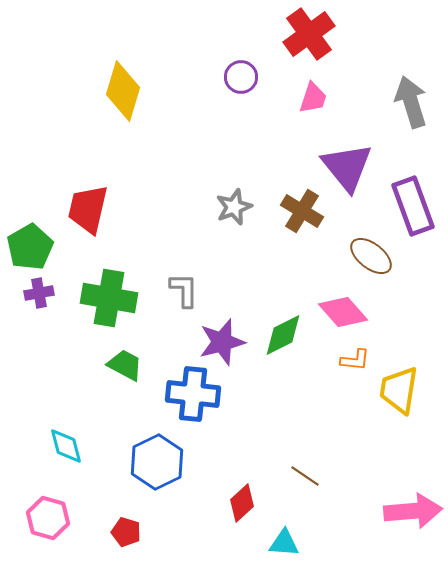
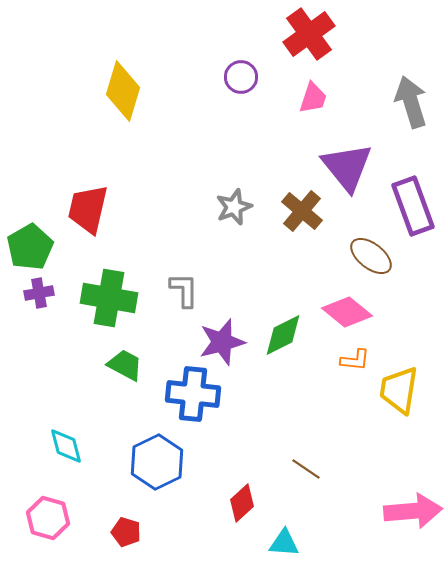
brown cross: rotated 9 degrees clockwise
pink diamond: moved 4 px right; rotated 9 degrees counterclockwise
brown line: moved 1 px right, 7 px up
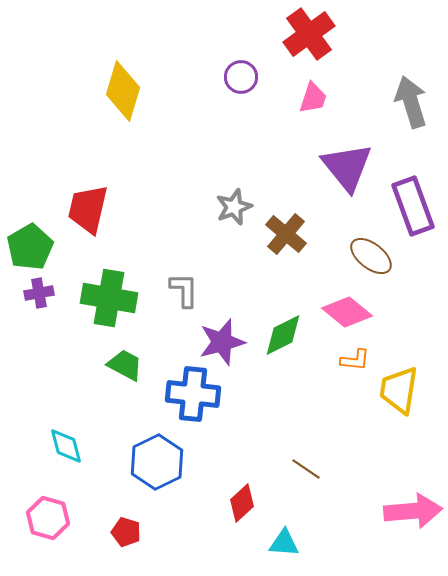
brown cross: moved 16 px left, 23 px down
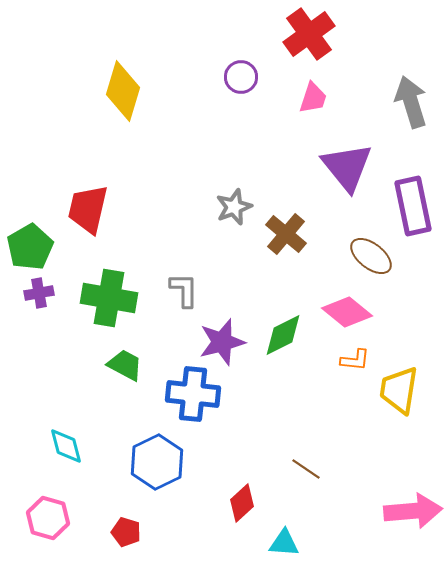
purple rectangle: rotated 8 degrees clockwise
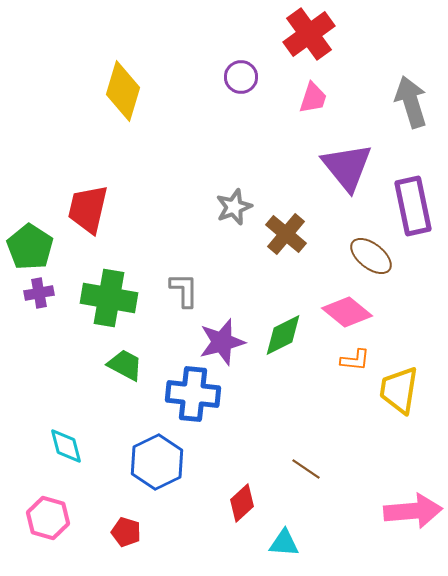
green pentagon: rotated 9 degrees counterclockwise
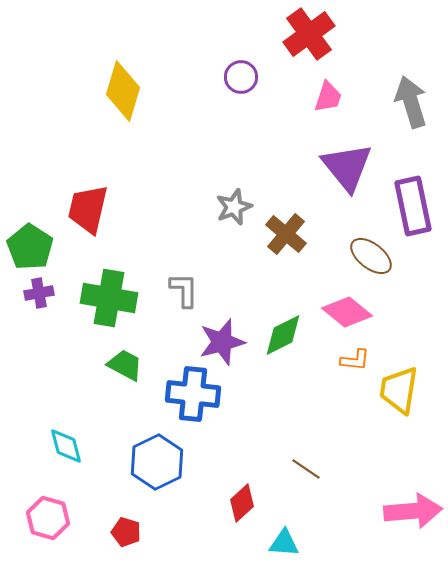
pink trapezoid: moved 15 px right, 1 px up
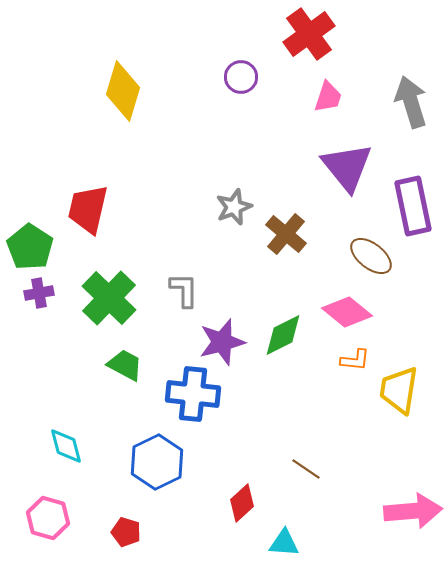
green cross: rotated 34 degrees clockwise
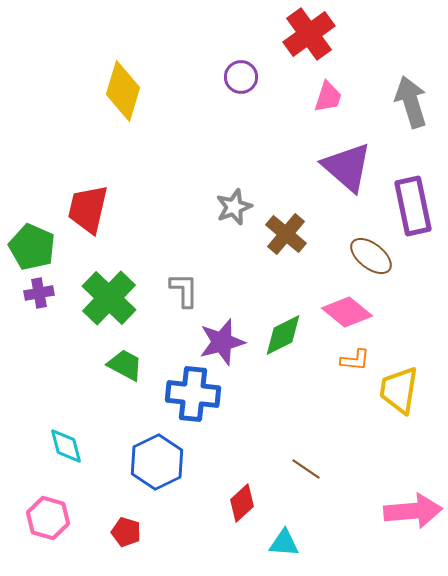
purple triangle: rotated 10 degrees counterclockwise
green pentagon: moved 2 px right; rotated 9 degrees counterclockwise
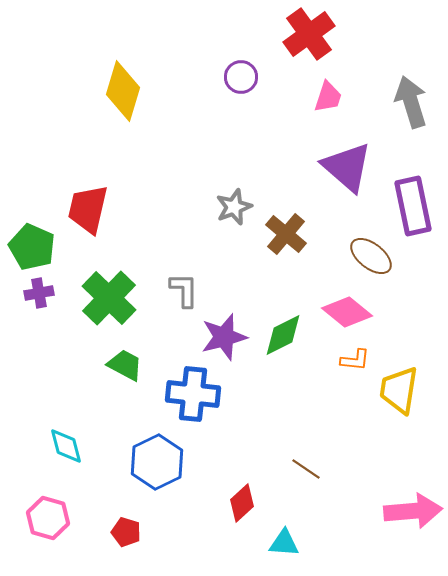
purple star: moved 2 px right, 5 px up
